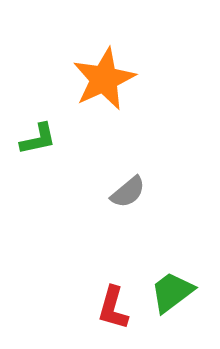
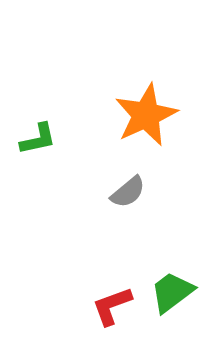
orange star: moved 42 px right, 36 px down
red L-shape: moved 1 px left, 2 px up; rotated 54 degrees clockwise
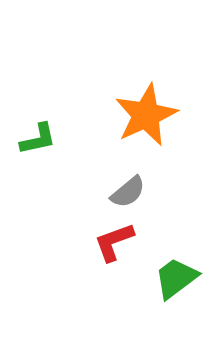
green trapezoid: moved 4 px right, 14 px up
red L-shape: moved 2 px right, 64 px up
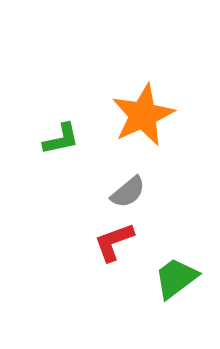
orange star: moved 3 px left
green L-shape: moved 23 px right
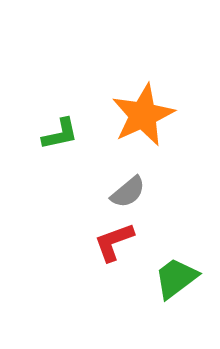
green L-shape: moved 1 px left, 5 px up
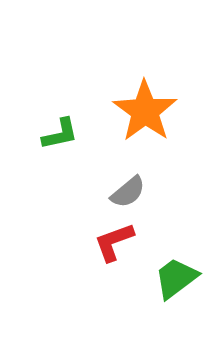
orange star: moved 2 px right, 4 px up; rotated 12 degrees counterclockwise
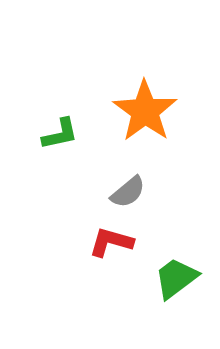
red L-shape: moved 3 px left; rotated 36 degrees clockwise
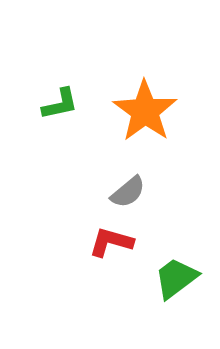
green L-shape: moved 30 px up
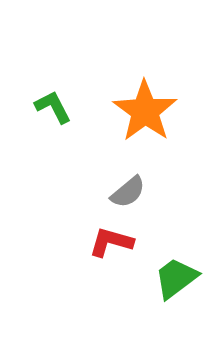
green L-shape: moved 7 px left, 3 px down; rotated 105 degrees counterclockwise
